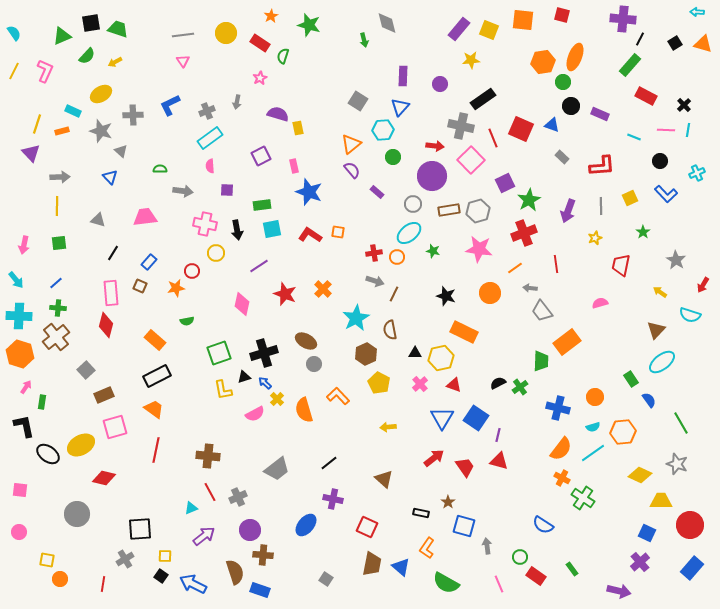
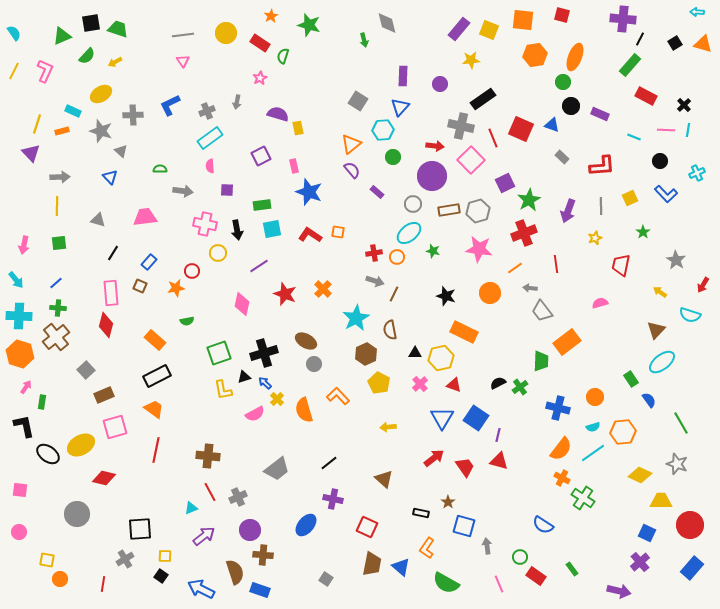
orange hexagon at (543, 62): moved 8 px left, 7 px up
yellow circle at (216, 253): moved 2 px right
blue arrow at (193, 584): moved 8 px right, 5 px down
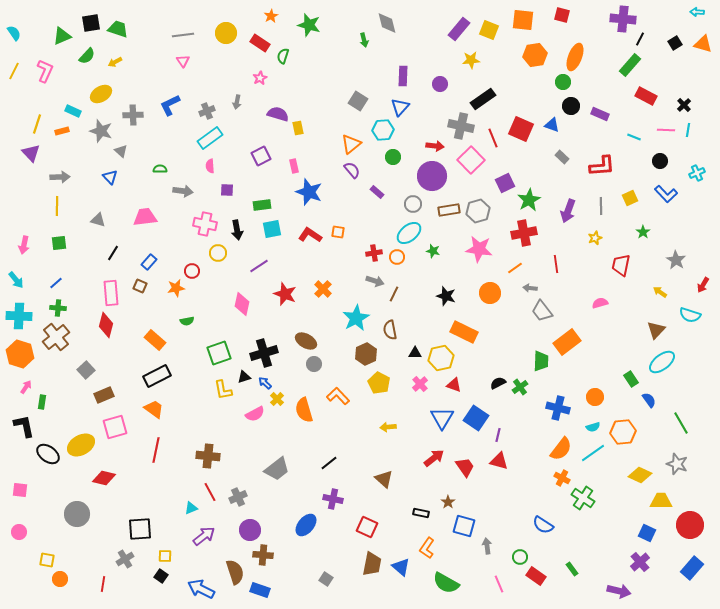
red cross at (524, 233): rotated 10 degrees clockwise
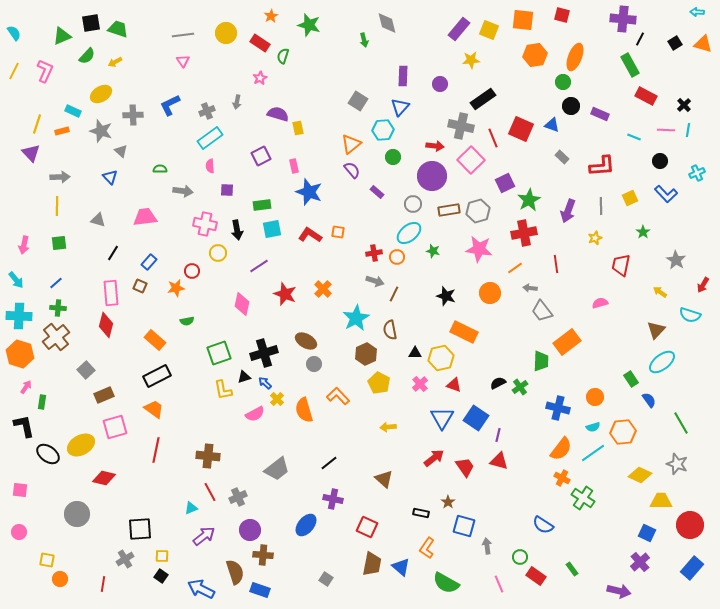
green rectangle at (630, 65): rotated 70 degrees counterclockwise
yellow square at (165, 556): moved 3 px left
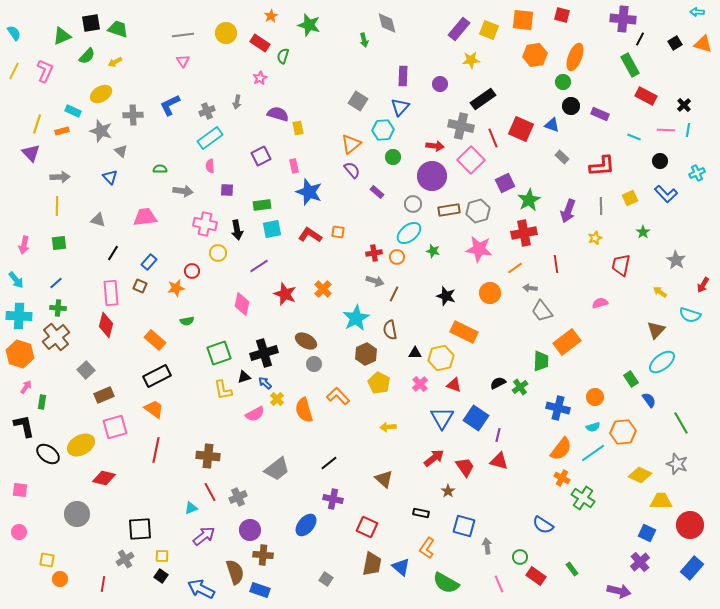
brown star at (448, 502): moved 11 px up
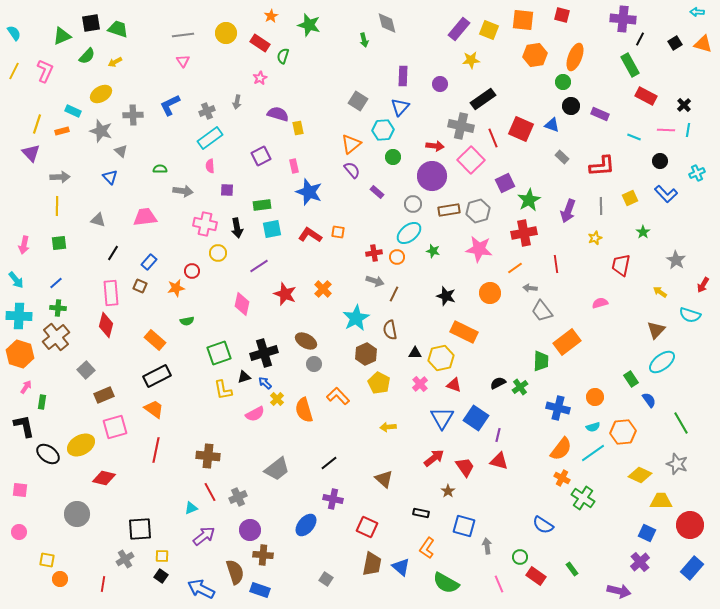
black arrow at (237, 230): moved 2 px up
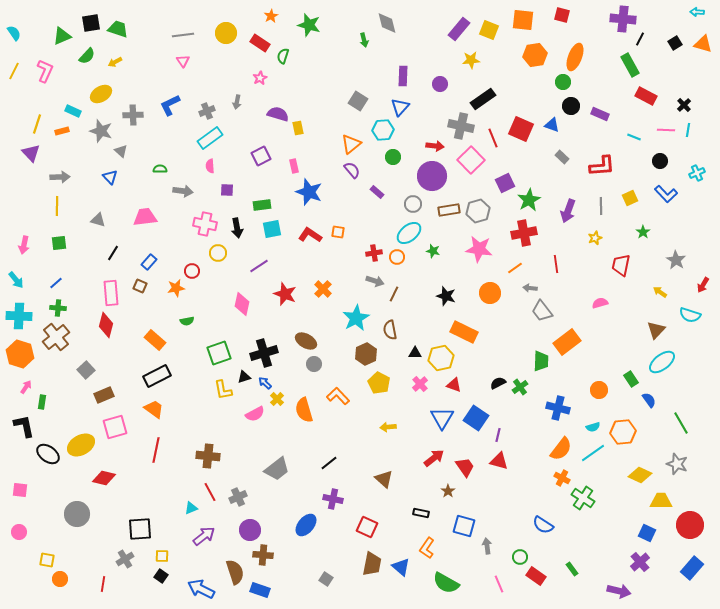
orange circle at (595, 397): moved 4 px right, 7 px up
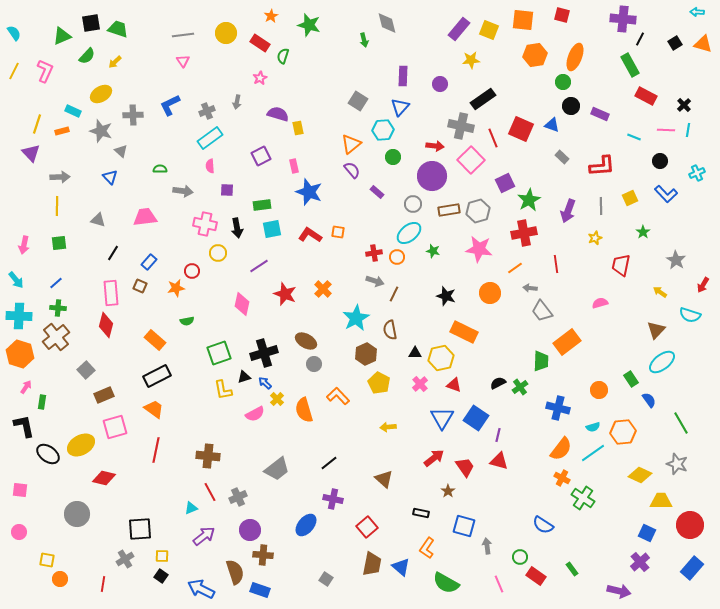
yellow arrow at (115, 62): rotated 16 degrees counterclockwise
red square at (367, 527): rotated 25 degrees clockwise
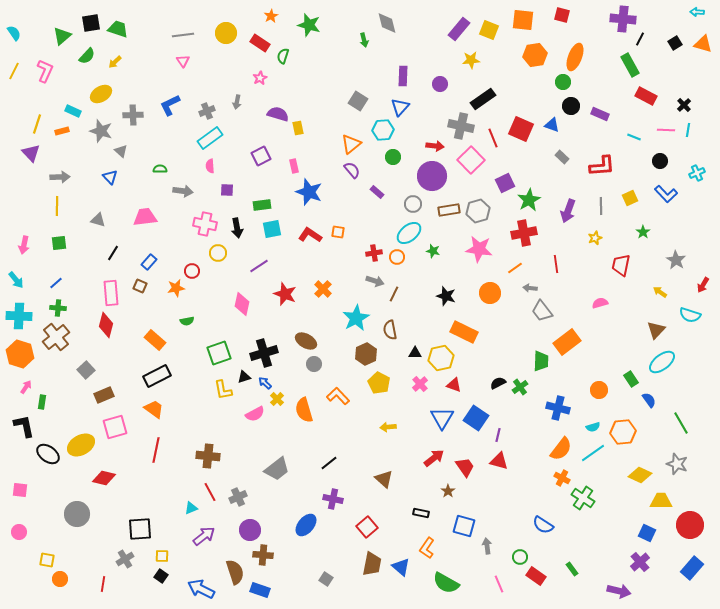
green triangle at (62, 36): rotated 18 degrees counterclockwise
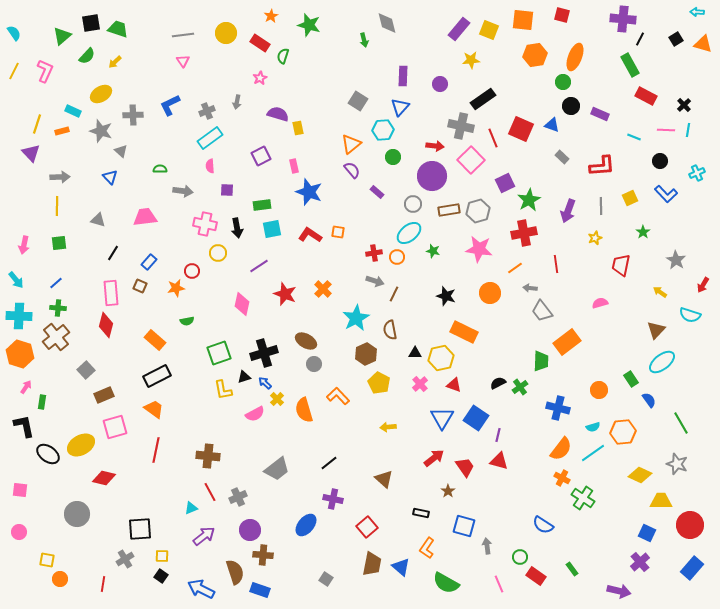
black square at (675, 43): moved 1 px right, 4 px up
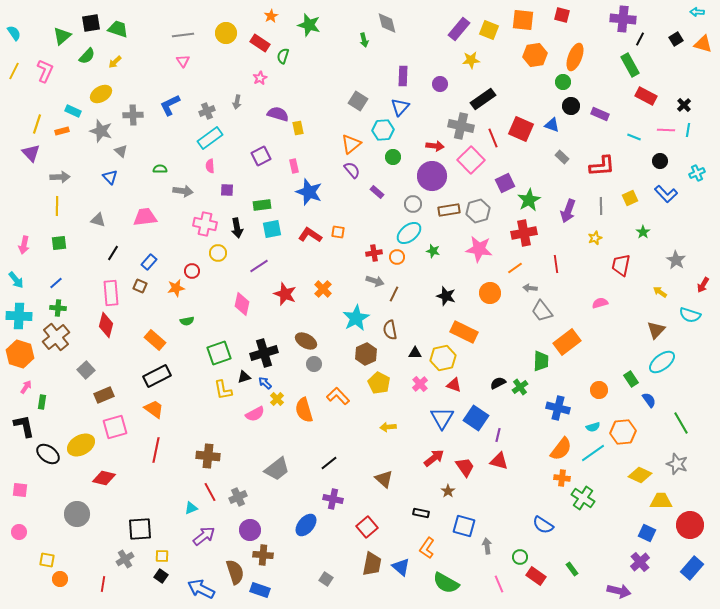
yellow hexagon at (441, 358): moved 2 px right
orange cross at (562, 478): rotated 21 degrees counterclockwise
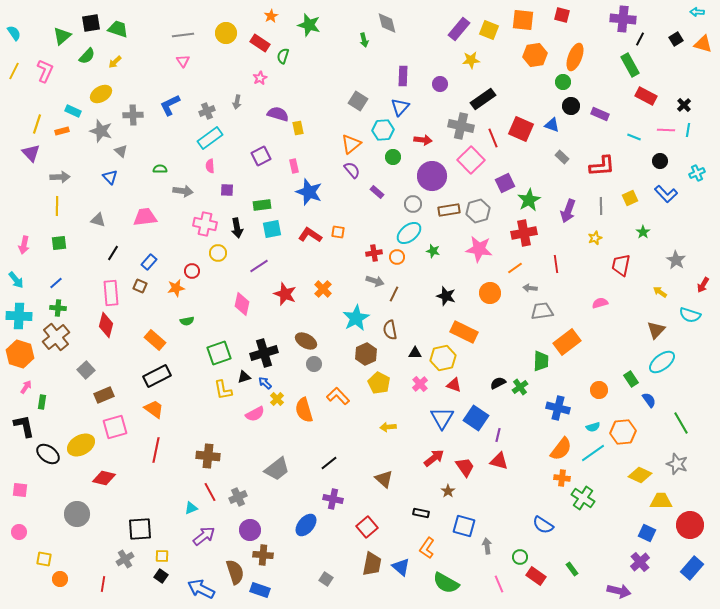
red arrow at (435, 146): moved 12 px left, 6 px up
gray trapezoid at (542, 311): rotated 120 degrees clockwise
yellow square at (47, 560): moved 3 px left, 1 px up
